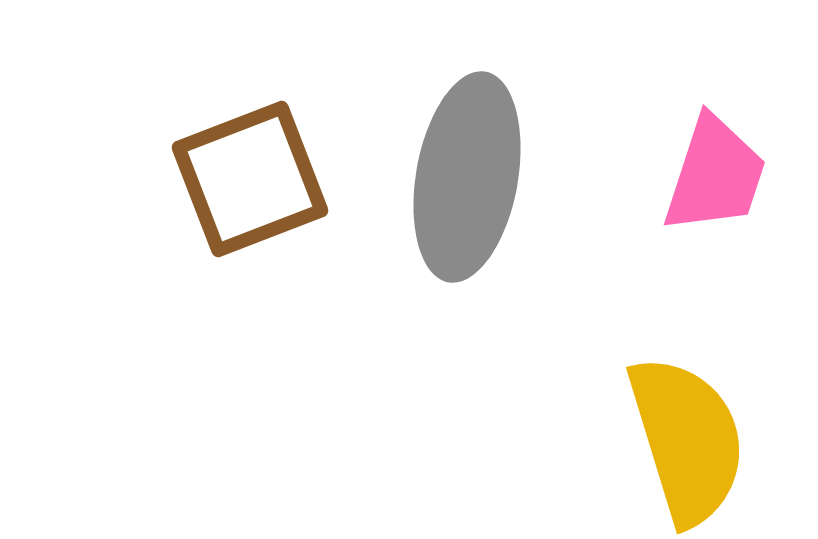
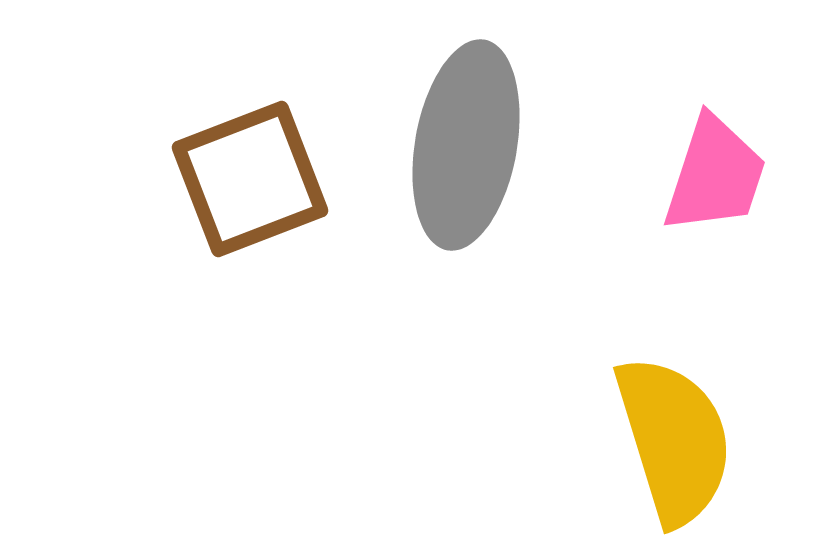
gray ellipse: moved 1 px left, 32 px up
yellow semicircle: moved 13 px left
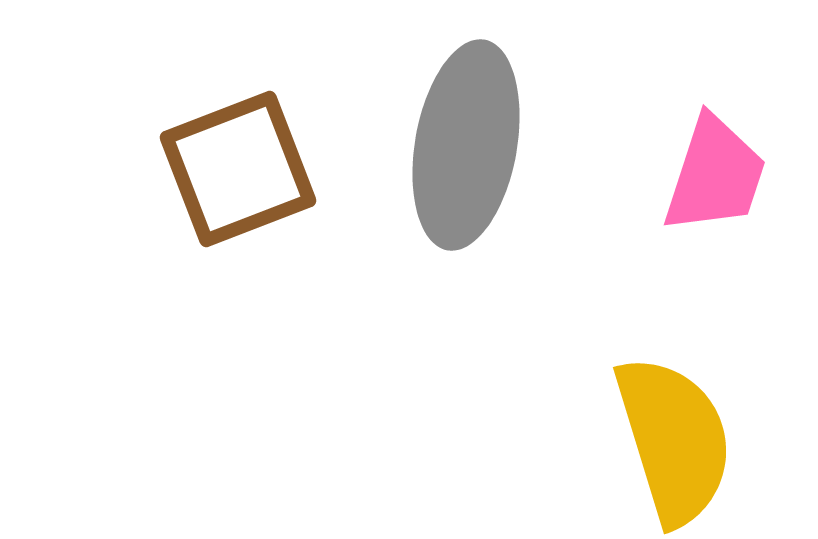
brown square: moved 12 px left, 10 px up
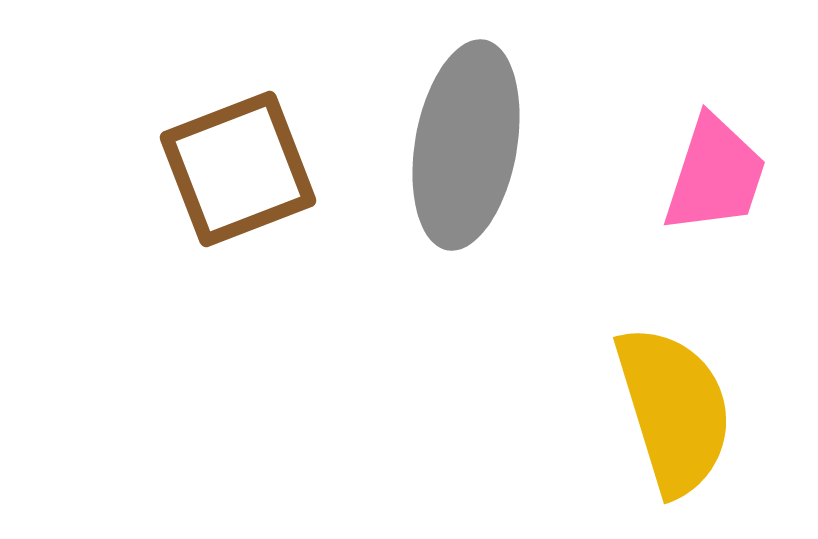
yellow semicircle: moved 30 px up
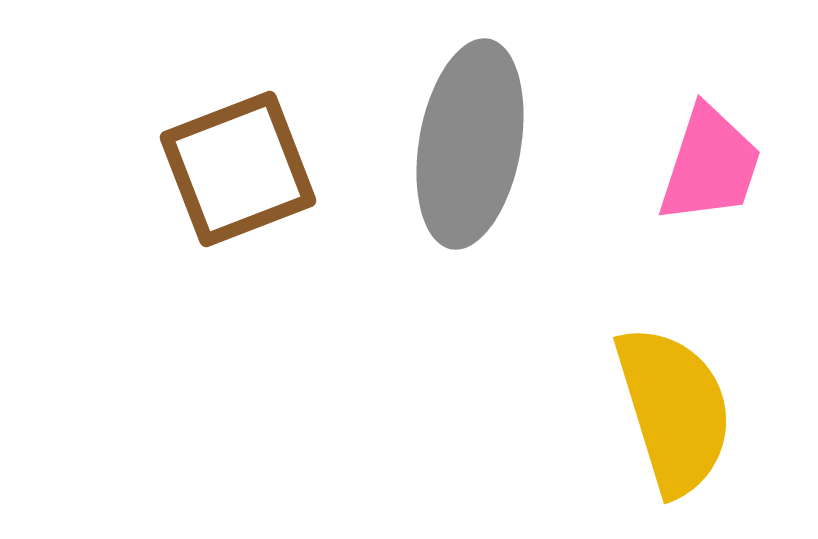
gray ellipse: moved 4 px right, 1 px up
pink trapezoid: moved 5 px left, 10 px up
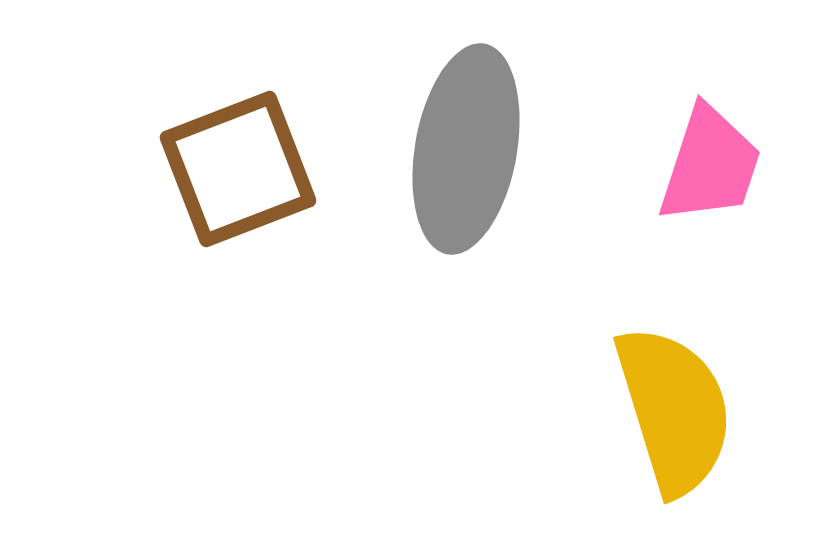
gray ellipse: moved 4 px left, 5 px down
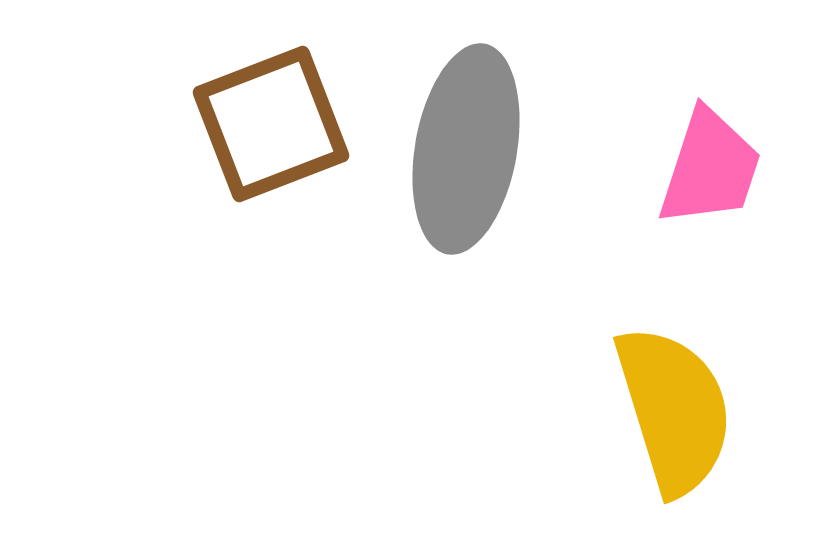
pink trapezoid: moved 3 px down
brown square: moved 33 px right, 45 px up
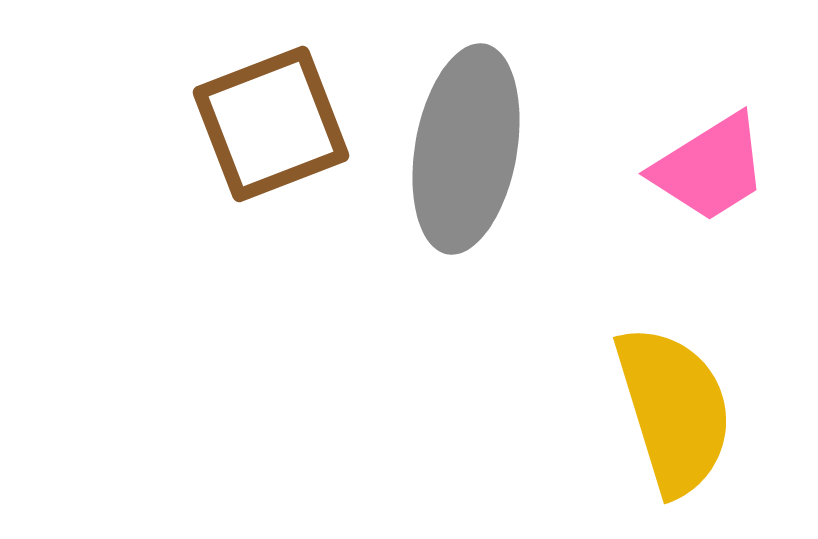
pink trapezoid: rotated 40 degrees clockwise
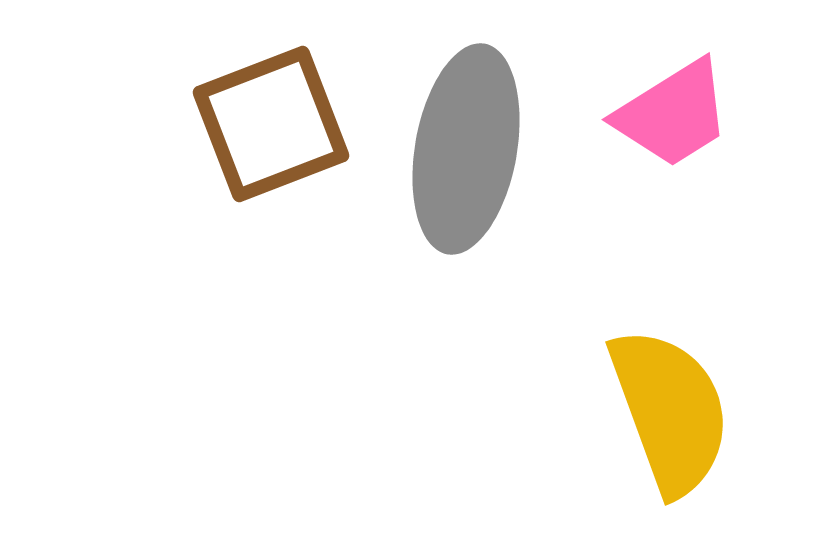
pink trapezoid: moved 37 px left, 54 px up
yellow semicircle: moved 4 px left, 1 px down; rotated 3 degrees counterclockwise
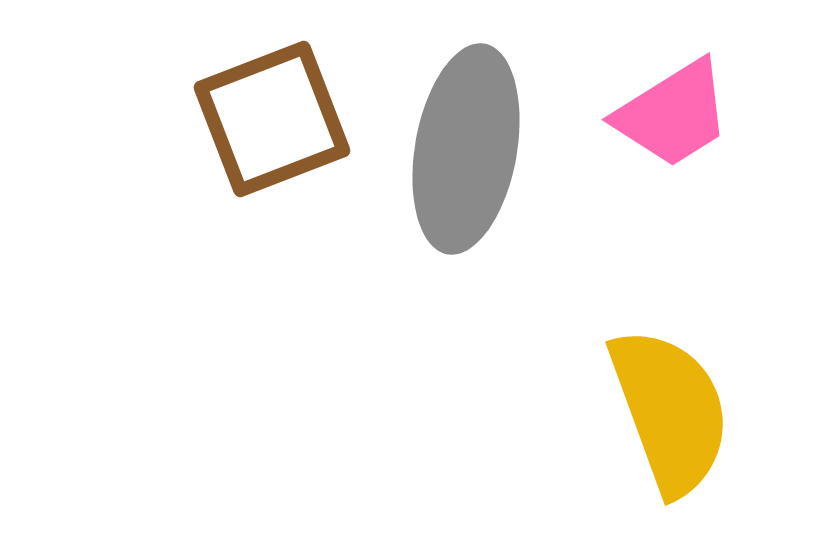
brown square: moved 1 px right, 5 px up
